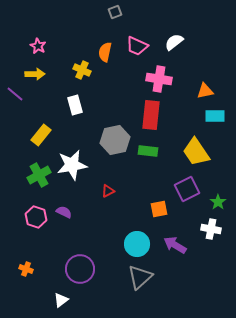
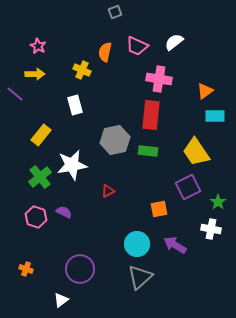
orange triangle: rotated 24 degrees counterclockwise
green cross: moved 1 px right, 2 px down; rotated 10 degrees counterclockwise
purple square: moved 1 px right, 2 px up
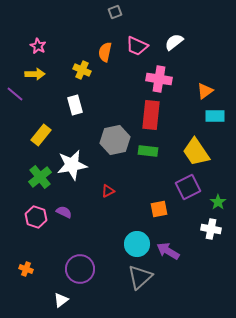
purple arrow: moved 7 px left, 6 px down
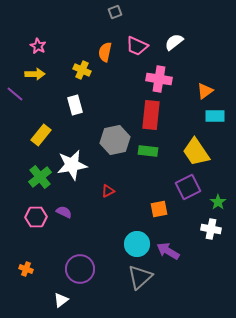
pink hexagon: rotated 20 degrees counterclockwise
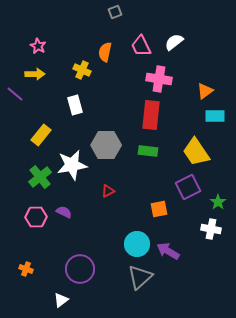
pink trapezoid: moved 4 px right; rotated 40 degrees clockwise
gray hexagon: moved 9 px left, 5 px down; rotated 12 degrees clockwise
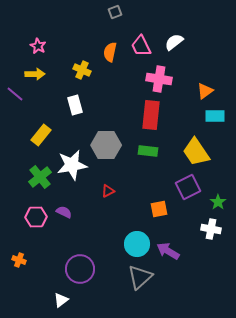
orange semicircle: moved 5 px right
orange cross: moved 7 px left, 9 px up
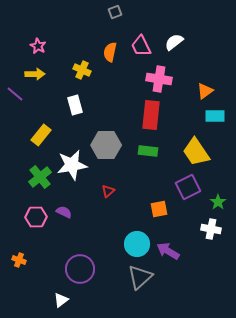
red triangle: rotated 16 degrees counterclockwise
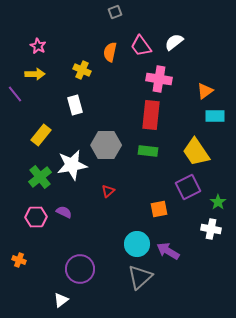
pink trapezoid: rotated 10 degrees counterclockwise
purple line: rotated 12 degrees clockwise
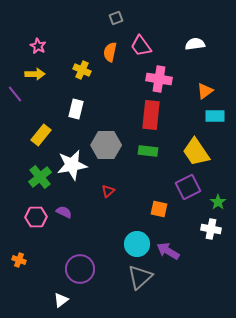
gray square: moved 1 px right, 6 px down
white semicircle: moved 21 px right, 2 px down; rotated 30 degrees clockwise
white rectangle: moved 1 px right, 4 px down; rotated 30 degrees clockwise
orange square: rotated 24 degrees clockwise
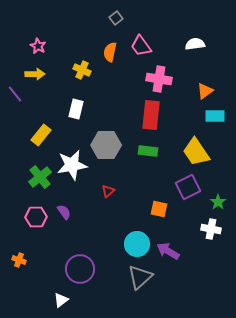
gray square: rotated 16 degrees counterclockwise
purple semicircle: rotated 28 degrees clockwise
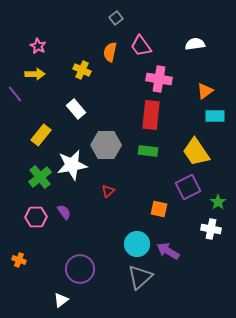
white rectangle: rotated 54 degrees counterclockwise
